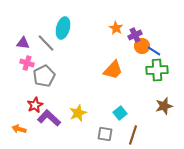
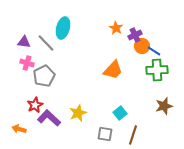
purple triangle: moved 1 px right, 1 px up
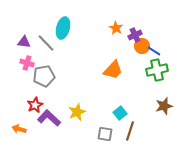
green cross: rotated 10 degrees counterclockwise
gray pentagon: rotated 15 degrees clockwise
yellow star: moved 1 px left, 1 px up
brown line: moved 3 px left, 4 px up
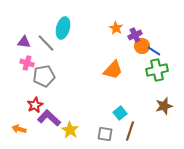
yellow star: moved 7 px left, 18 px down; rotated 18 degrees counterclockwise
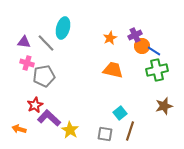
orange star: moved 6 px left, 10 px down; rotated 16 degrees clockwise
orange trapezoid: rotated 120 degrees counterclockwise
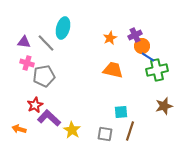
blue line: moved 6 px left, 6 px down
cyan square: moved 1 px right, 1 px up; rotated 32 degrees clockwise
yellow star: moved 2 px right
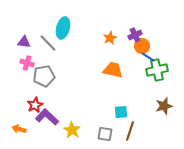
gray line: moved 2 px right
purple L-shape: moved 2 px left, 1 px up
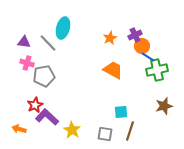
orange trapezoid: rotated 15 degrees clockwise
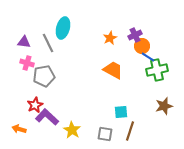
gray line: rotated 18 degrees clockwise
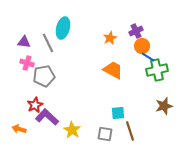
purple cross: moved 1 px right, 4 px up
cyan square: moved 3 px left, 1 px down
brown line: rotated 36 degrees counterclockwise
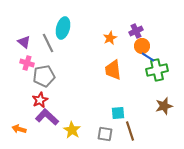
purple triangle: rotated 32 degrees clockwise
orange trapezoid: rotated 125 degrees counterclockwise
red star: moved 5 px right, 5 px up
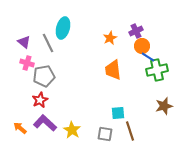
purple L-shape: moved 2 px left, 6 px down
orange arrow: moved 1 px right, 1 px up; rotated 24 degrees clockwise
